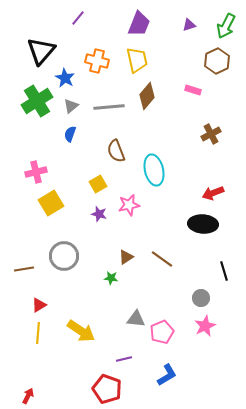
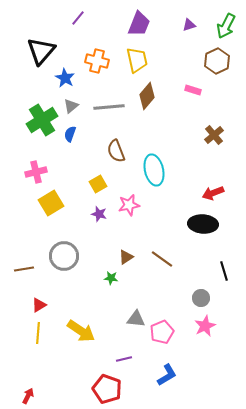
green cross at (37, 101): moved 5 px right, 19 px down
brown cross at (211, 134): moved 3 px right, 1 px down; rotated 12 degrees counterclockwise
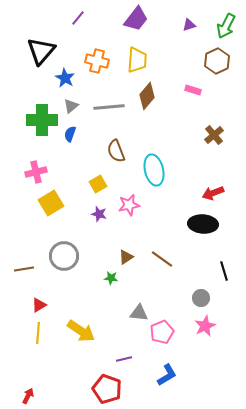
purple trapezoid at (139, 24): moved 3 px left, 5 px up; rotated 16 degrees clockwise
yellow trapezoid at (137, 60): rotated 16 degrees clockwise
green cross at (42, 120): rotated 32 degrees clockwise
gray triangle at (136, 319): moved 3 px right, 6 px up
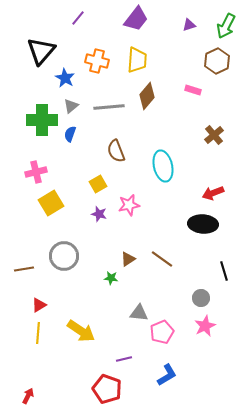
cyan ellipse at (154, 170): moved 9 px right, 4 px up
brown triangle at (126, 257): moved 2 px right, 2 px down
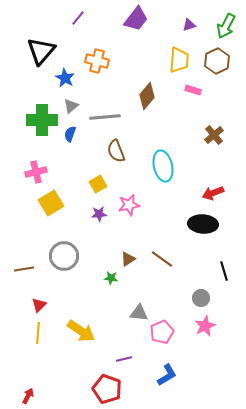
yellow trapezoid at (137, 60): moved 42 px right
gray line at (109, 107): moved 4 px left, 10 px down
purple star at (99, 214): rotated 21 degrees counterclockwise
red triangle at (39, 305): rotated 14 degrees counterclockwise
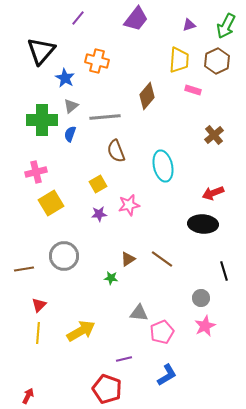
yellow arrow at (81, 331): rotated 64 degrees counterclockwise
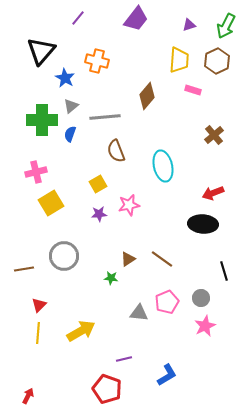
pink pentagon at (162, 332): moved 5 px right, 30 px up
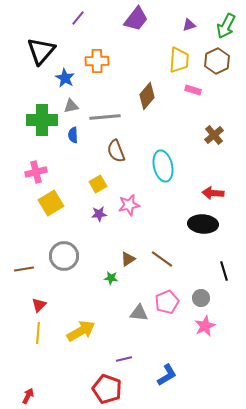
orange cross at (97, 61): rotated 15 degrees counterclockwise
gray triangle at (71, 106): rotated 28 degrees clockwise
blue semicircle at (70, 134): moved 3 px right, 1 px down; rotated 21 degrees counterclockwise
red arrow at (213, 193): rotated 25 degrees clockwise
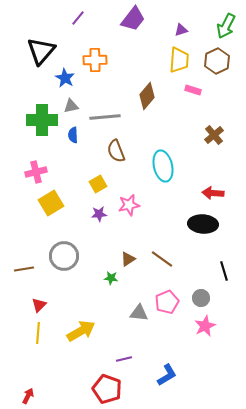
purple trapezoid at (136, 19): moved 3 px left
purple triangle at (189, 25): moved 8 px left, 5 px down
orange cross at (97, 61): moved 2 px left, 1 px up
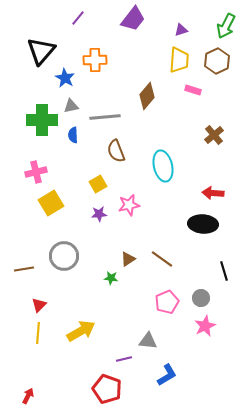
gray triangle at (139, 313): moved 9 px right, 28 px down
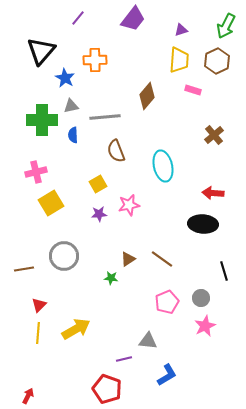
yellow arrow at (81, 331): moved 5 px left, 2 px up
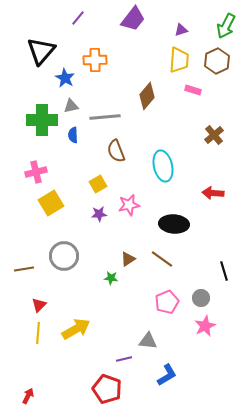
black ellipse at (203, 224): moved 29 px left
